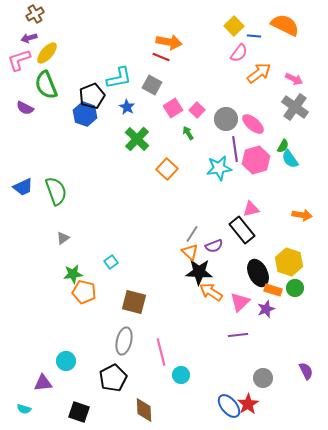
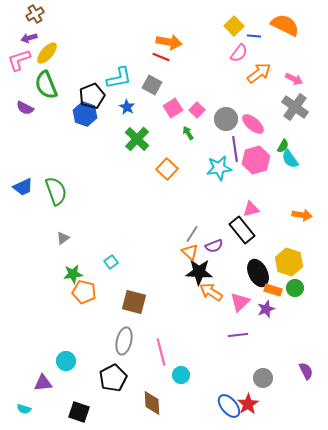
brown diamond at (144, 410): moved 8 px right, 7 px up
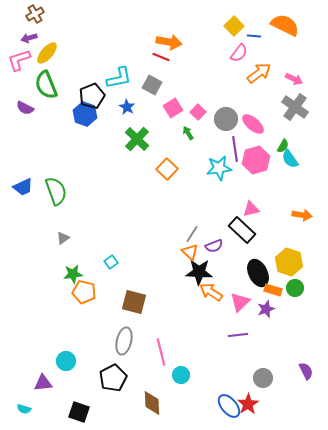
pink square at (197, 110): moved 1 px right, 2 px down
black rectangle at (242, 230): rotated 8 degrees counterclockwise
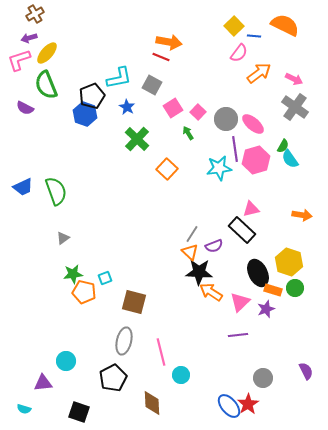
cyan square at (111, 262): moved 6 px left, 16 px down; rotated 16 degrees clockwise
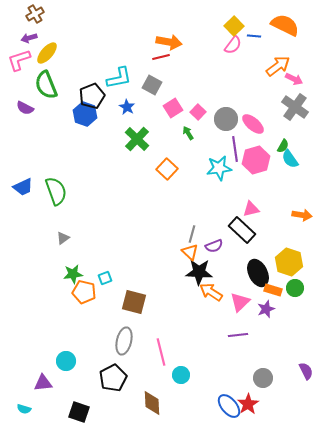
pink semicircle at (239, 53): moved 6 px left, 8 px up
red line at (161, 57): rotated 36 degrees counterclockwise
orange arrow at (259, 73): moved 19 px right, 7 px up
gray line at (192, 234): rotated 18 degrees counterclockwise
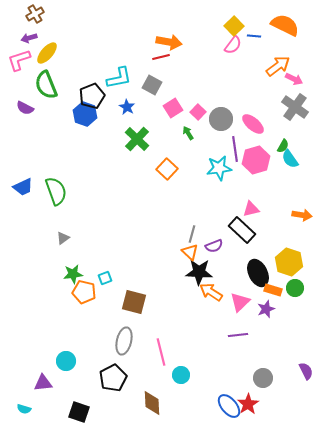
gray circle at (226, 119): moved 5 px left
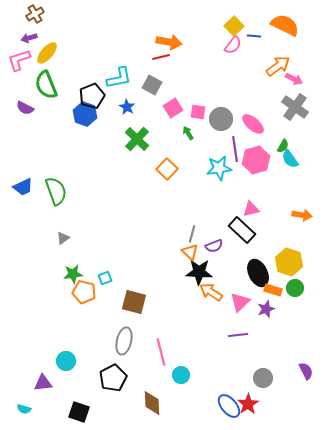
pink square at (198, 112): rotated 35 degrees counterclockwise
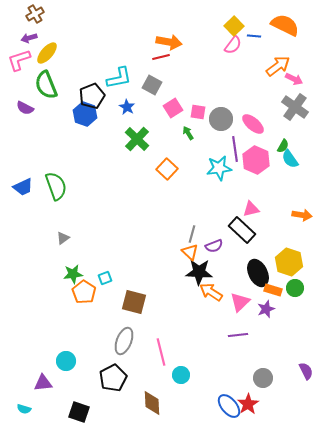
pink hexagon at (256, 160): rotated 20 degrees counterclockwise
green semicircle at (56, 191): moved 5 px up
orange pentagon at (84, 292): rotated 20 degrees clockwise
gray ellipse at (124, 341): rotated 8 degrees clockwise
